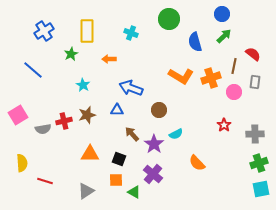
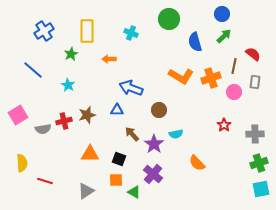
cyan star: moved 15 px left
cyan semicircle: rotated 16 degrees clockwise
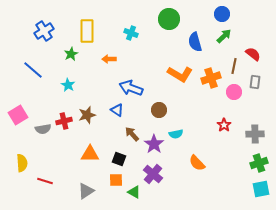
orange L-shape: moved 1 px left, 2 px up
blue triangle: rotated 32 degrees clockwise
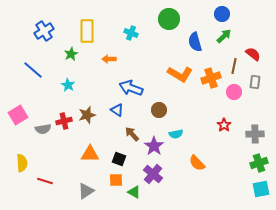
purple star: moved 2 px down
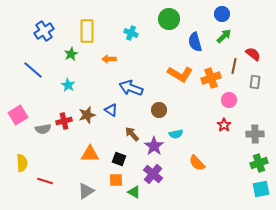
pink circle: moved 5 px left, 8 px down
blue triangle: moved 6 px left
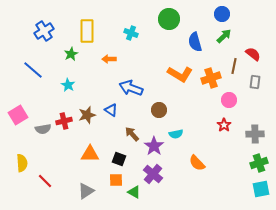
red line: rotated 28 degrees clockwise
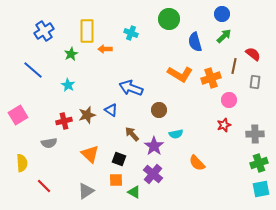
orange arrow: moved 4 px left, 10 px up
red star: rotated 16 degrees clockwise
gray semicircle: moved 6 px right, 14 px down
orange triangle: rotated 42 degrees clockwise
red line: moved 1 px left, 5 px down
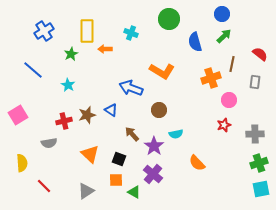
red semicircle: moved 7 px right
brown line: moved 2 px left, 2 px up
orange L-shape: moved 18 px left, 3 px up
